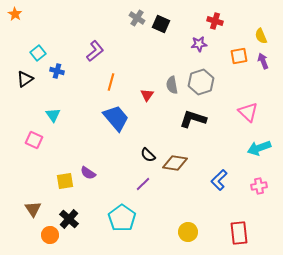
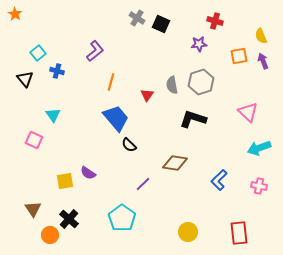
black triangle: rotated 36 degrees counterclockwise
black semicircle: moved 19 px left, 10 px up
pink cross: rotated 21 degrees clockwise
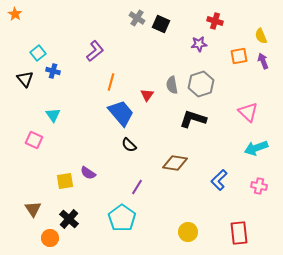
blue cross: moved 4 px left
gray hexagon: moved 2 px down
blue trapezoid: moved 5 px right, 5 px up
cyan arrow: moved 3 px left
purple line: moved 6 px left, 3 px down; rotated 14 degrees counterclockwise
orange circle: moved 3 px down
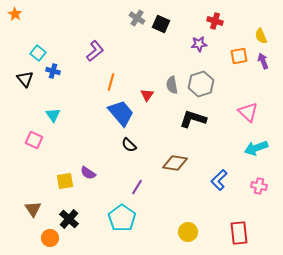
cyan square: rotated 14 degrees counterclockwise
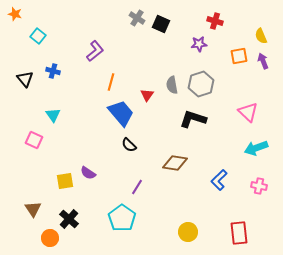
orange star: rotated 16 degrees counterclockwise
cyan square: moved 17 px up
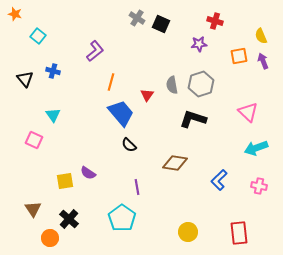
purple line: rotated 42 degrees counterclockwise
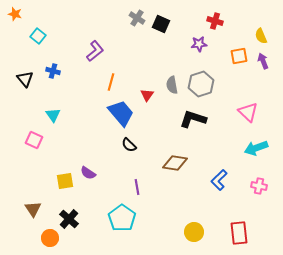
yellow circle: moved 6 px right
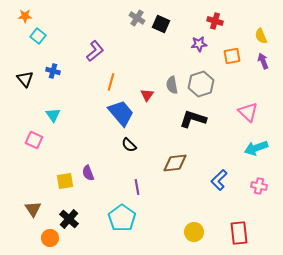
orange star: moved 10 px right, 2 px down; rotated 16 degrees counterclockwise
orange square: moved 7 px left
brown diamond: rotated 15 degrees counterclockwise
purple semicircle: rotated 35 degrees clockwise
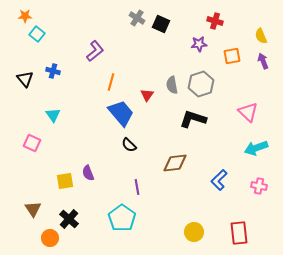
cyan square: moved 1 px left, 2 px up
pink square: moved 2 px left, 3 px down
